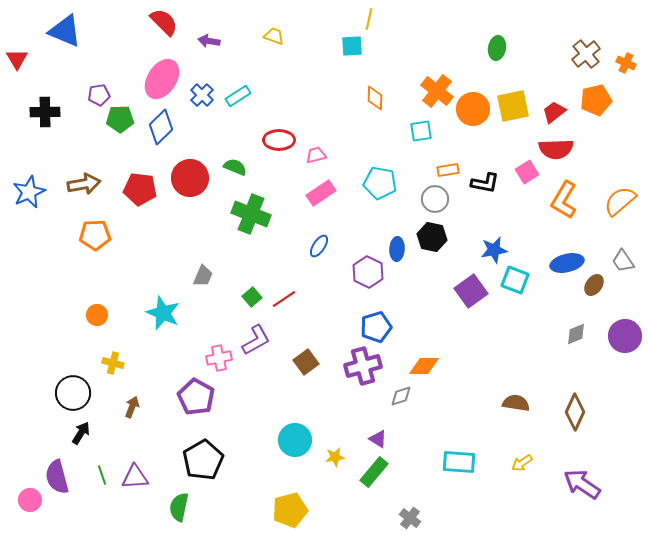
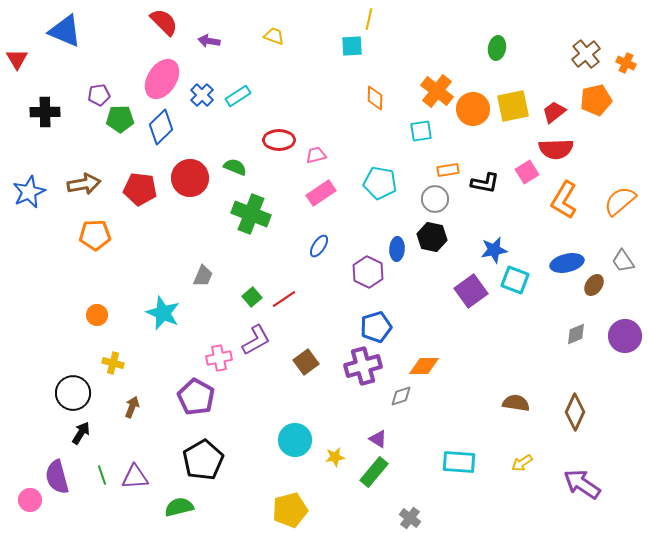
green semicircle at (179, 507): rotated 64 degrees clockwise
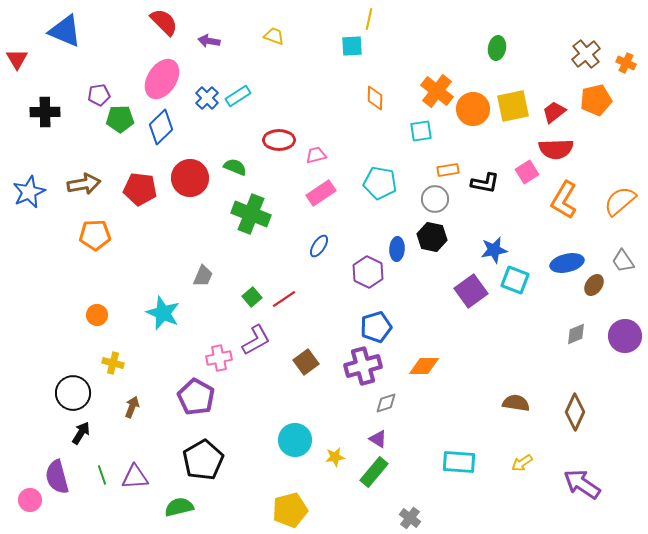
blue cross at (202, 95): moved 5 px right, 3 px down
gray diamond at (401, 396): moved 15 px left, 7 px down
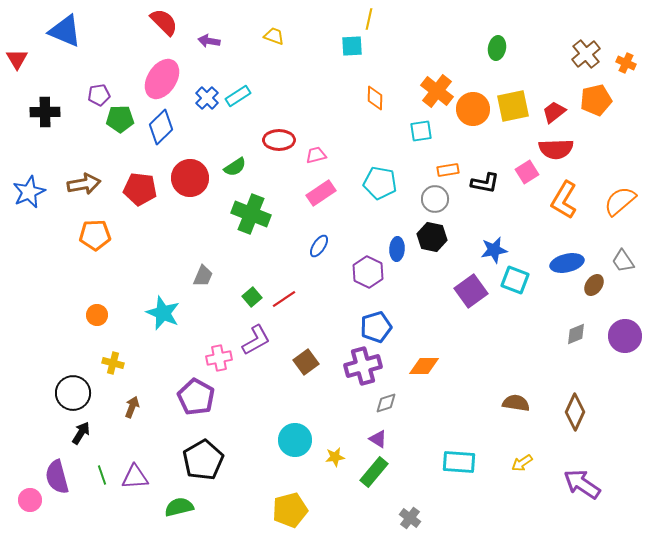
green semicircle at (235, 167): rotated 125 degrees clockwise
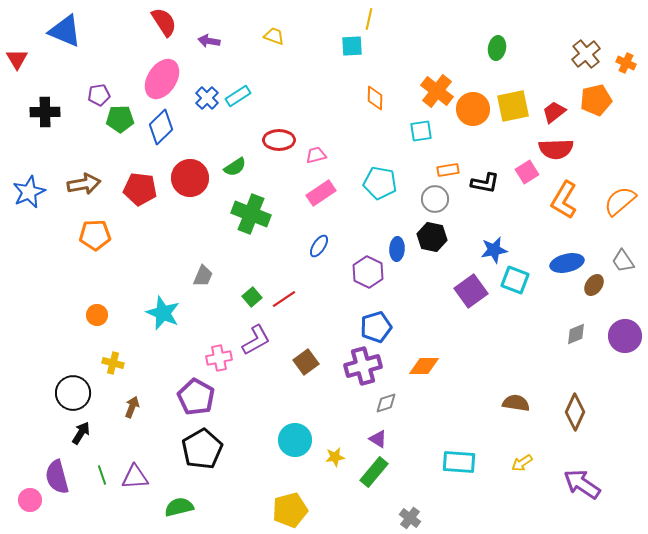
red semicircle at (164, 22): rotated 12 degrees clockwise
black pentagon at (203, 460): moved 1 px left, 11 px up
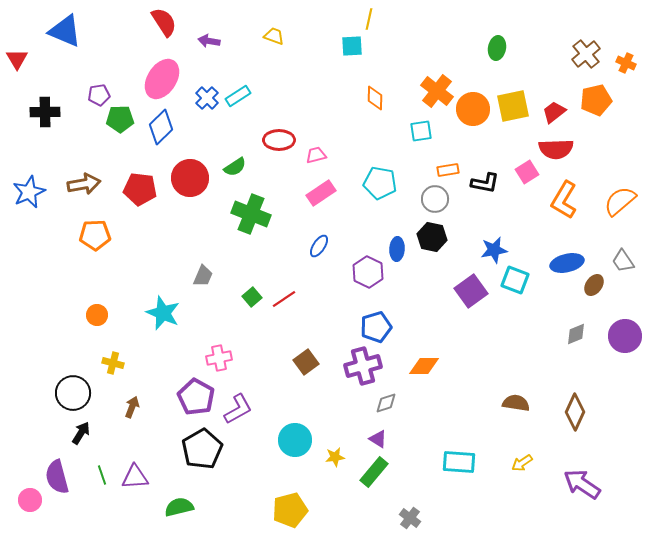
purple L-shape at (256, 340): moved 18 px left, 69 px down
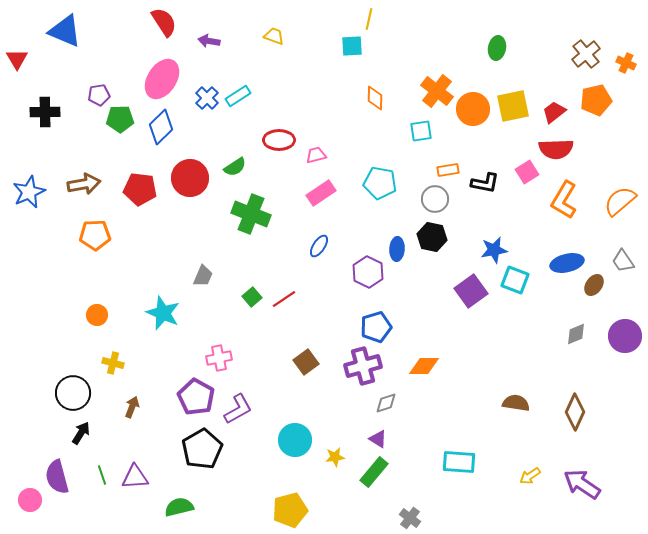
yellow arrow at (522, 463): moved 8 px right, 13 px down
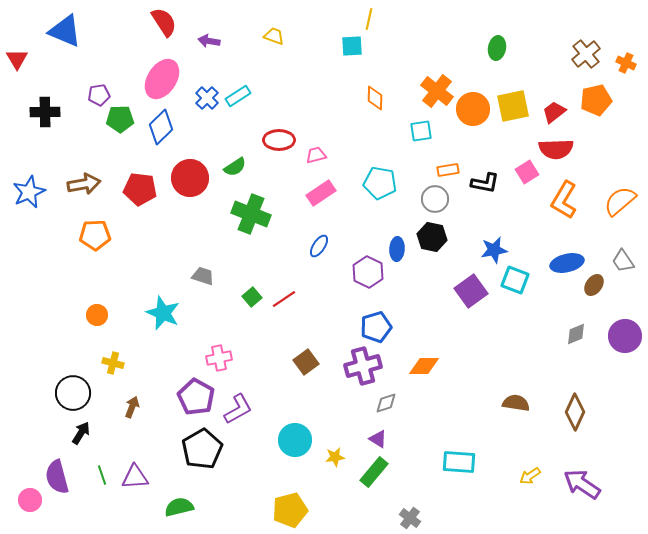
gray trapezoid at (203, 276): rotated 95 degrees counterclockwise
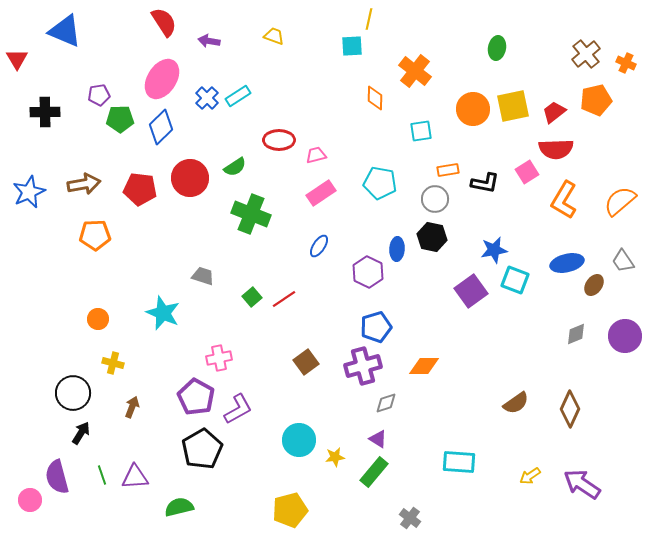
orange cross at (437, 91): moved 22 px left, 20 px up
orange circle at (97, 315): moved 1 px right, 4 px down
brown semicircle at (516, 403): rotated 136 degrees clockwise
brown diamond at (575, 412): moved 5 px left, 3 px up
cyan circle at (295, 440): moved 4 px right
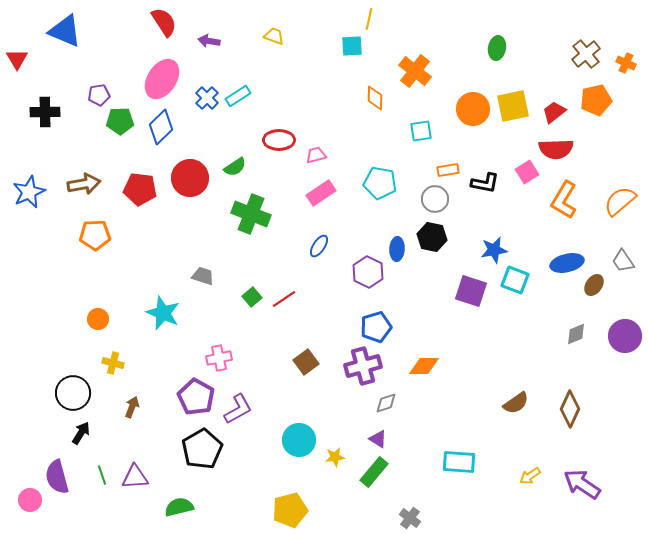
green pentagon at (120, 119): moved 2 px down
purple square at (471, 291): rotated 36 degrees counterclockwise
